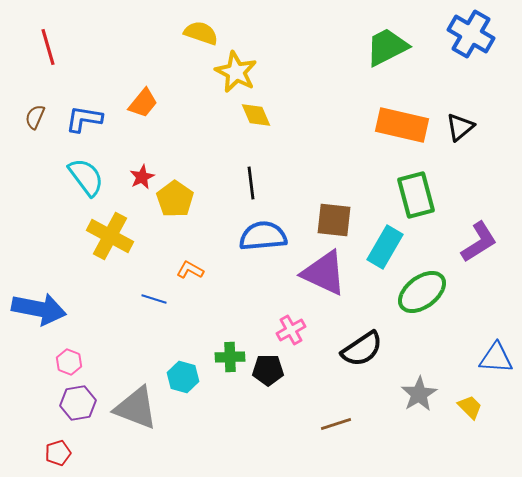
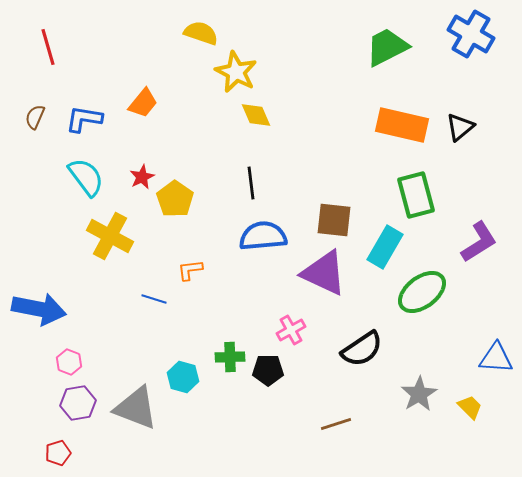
orange L-shape: rotated 36 degrees counterclockwise
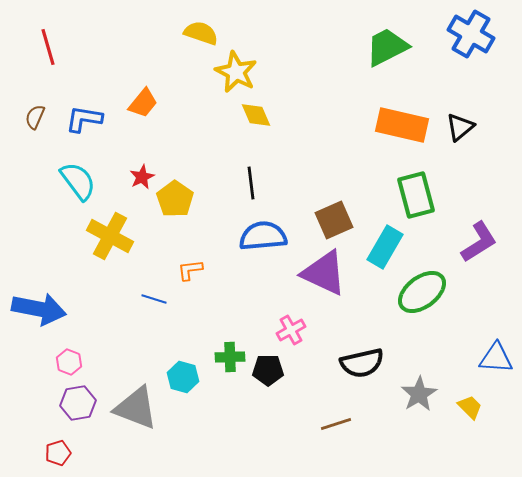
cyan semicircle: moved 8 px left, 4 px down
brown square: rotated 30 degrees counterclockwise
black semicircle: moved 14 px down; rotated 21 degrees clockwise
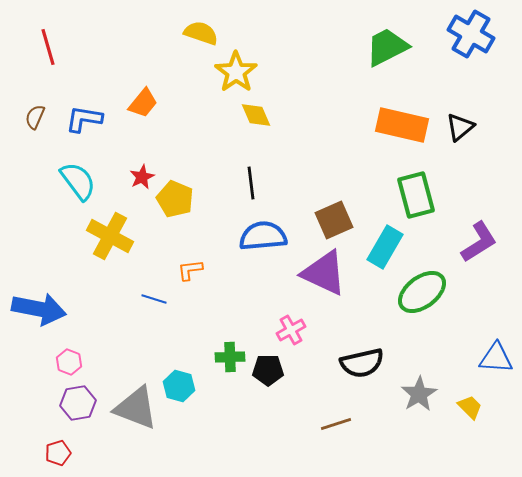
yellow star: rotated 9 degrees clockwise
yellow pentagon: rotated 12 degrees counterclockwise
cyan hexagon: moved 4 px left, 9 px down
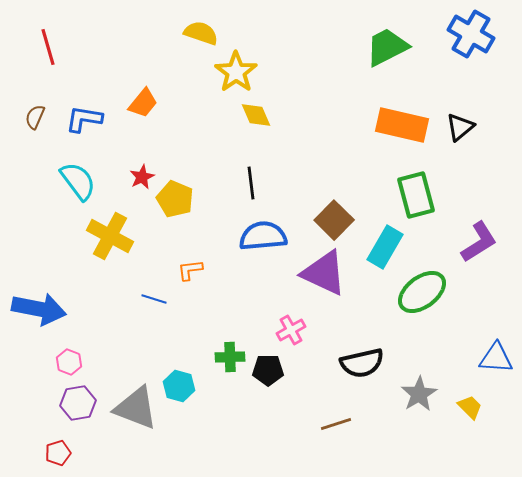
brown square: rotated 21 degrees counterclockwise
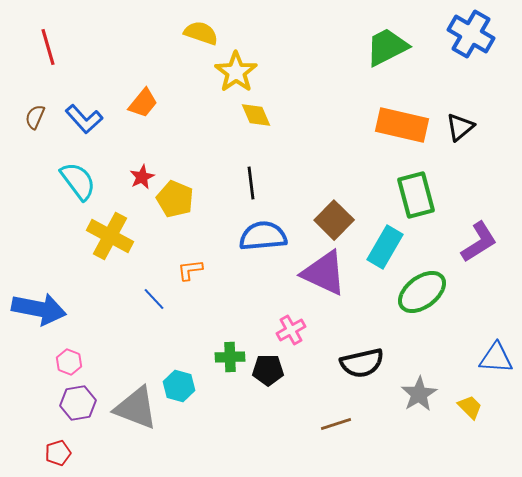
blue L-shape: rotated 141 degrees counterclockwise
blue line: rotated 30 degrees clockwise
